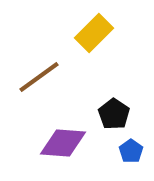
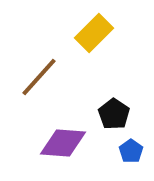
brown line: rotated 12 degrees counterclockwise
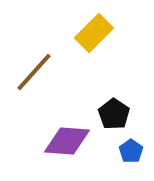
brown line: moved 5 px left, 5 px up
purple diamond: moved 4 px right, 2 px up
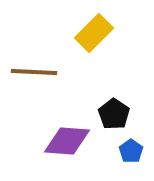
brown line: rotated 51 degrees clockwise
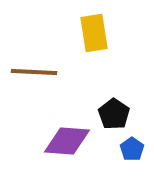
yellow rectangle: rotated 54 degrees counterclockwise
blue pentagon: moved 1 px right, 2 px up
